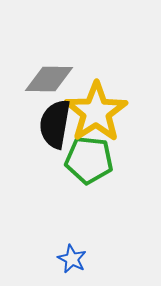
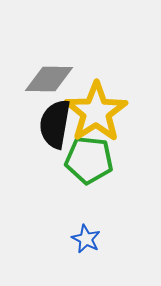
blue star: moved 14 px right, 20 px up
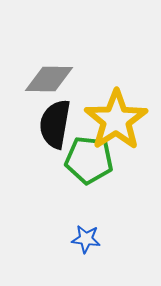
yellow star: moved 20 px right, 8 px down
blue star: rotated 20 degrees counterclockwise
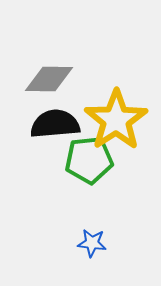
black semicircle: rotated 75 degrees clockwise
green pentagon: rotated 12 degrees counterclockwise
blue star: moved 6 px right, 4 px down
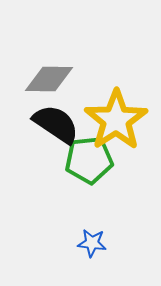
black semicircle: moved 1 px right; rotated 39 degrees clockwise
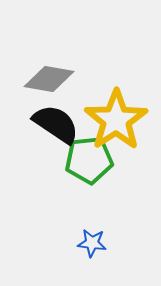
gray diamond: rotated 9 degrees clockwise
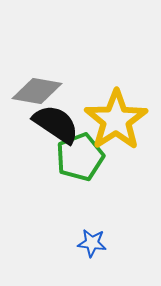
gray diamond: moved 12 px left, 12 px down
green pentagon: moved 9 px left, 3 px up; rotated 15 degrees counterclockwise
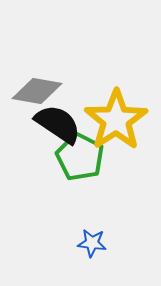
black semicircle: moved 2 px right
green pentagon: rotated 24 degrees counterclockwise
